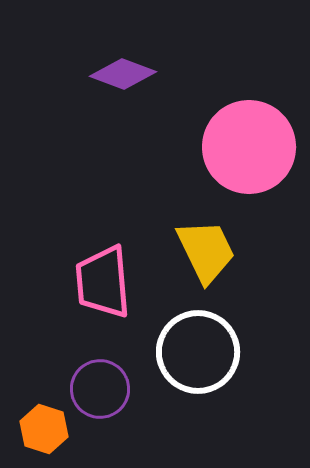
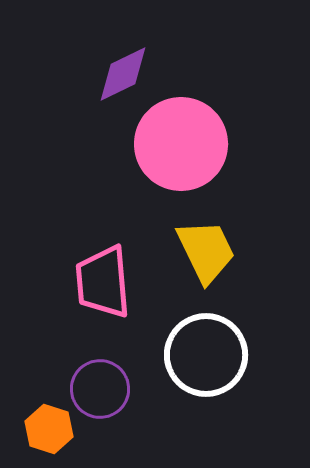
purple diamond: rotated 46 degrees counterclockwise
pink circle: moved 68 px left, 3 px up
white circle: moved 8 px right, 3 px down
orange hexagon: moved 5 px right
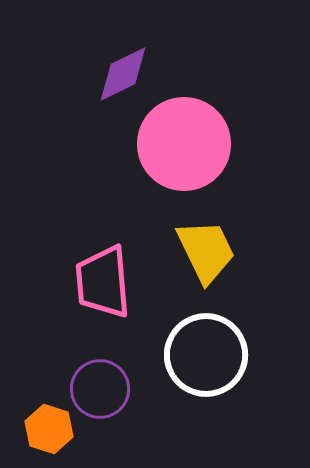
pink circle: moved 3 px right
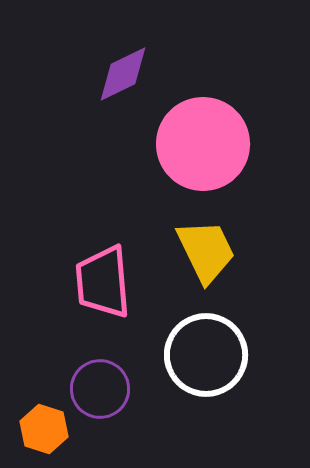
pink circle: moved 19 px right
orange hexagon: moved 5 px left
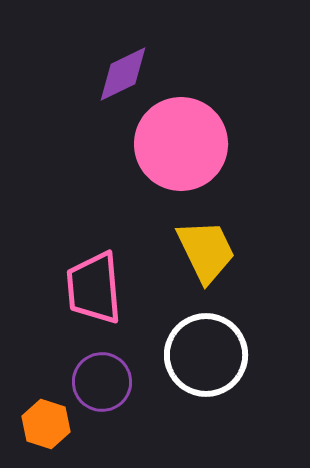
pink circle: moved 22 px left
pink trapezoid: moved 9 px left, 6 px down
purple circle: moved 2 px right, 7 px up
orange hexagon: moved 2 px right, 5 px up
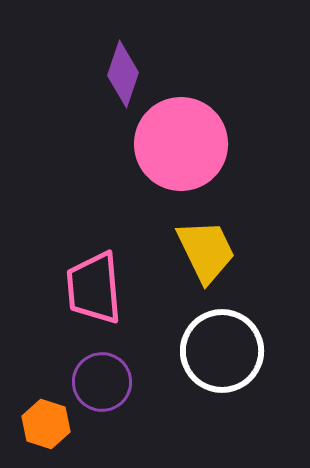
purple diamond: rotated 46 degrees counterclockwise
white circle: moved 16 px right, 4 px up
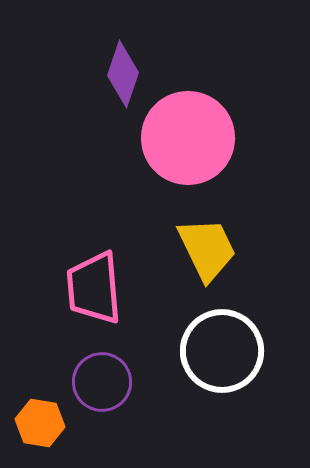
pink circle: moved 7 px right, 6 px up
yellow trapezoid: moved 1 px right, 2 px up
orange hexagon: moved 6 px left, 1 px up; rotated 9 degrees counterclockwise
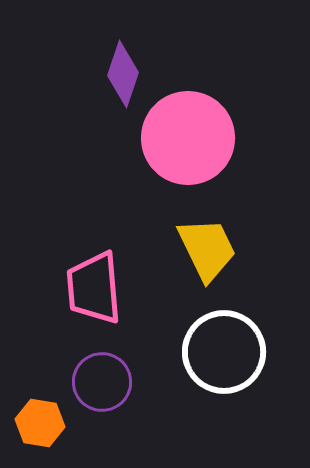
white circle: moved 2 px right, 1 px down
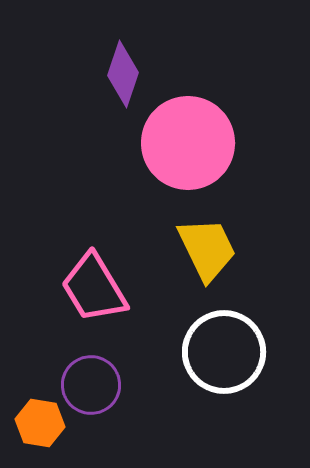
pink circle: moved 5 px down
pink trapezoid: rotated 26 degrees counterclockwise
purple circle: moved 11 px left, 3 px down
